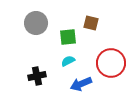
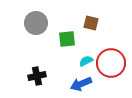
green square: moved 1 px left, 2 px down
cyan semicircle: moved 18 px right
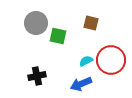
green square: moved 9 px left, 3 px up; rotated 18 degrees clockwise
red circle: moved 3 px up
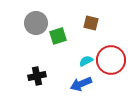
green square: rotated 30 degrees counterclockwise
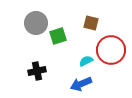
red circle: moved 10 px up
black cross: moved 5 px up
